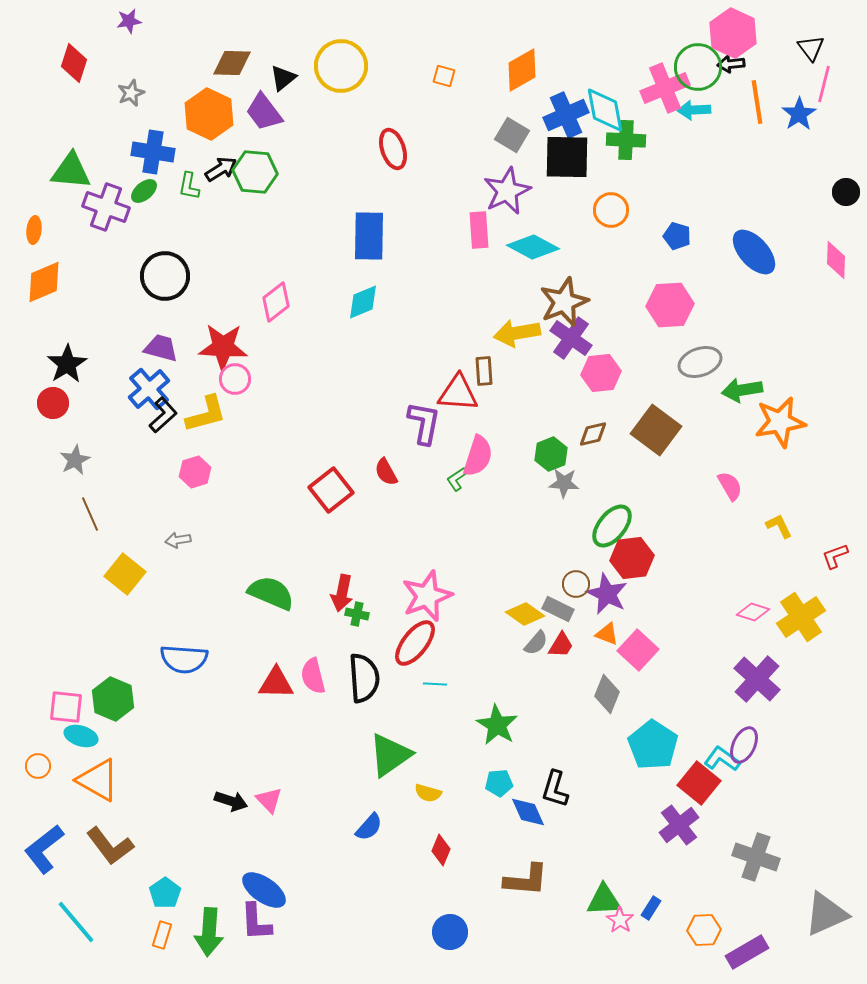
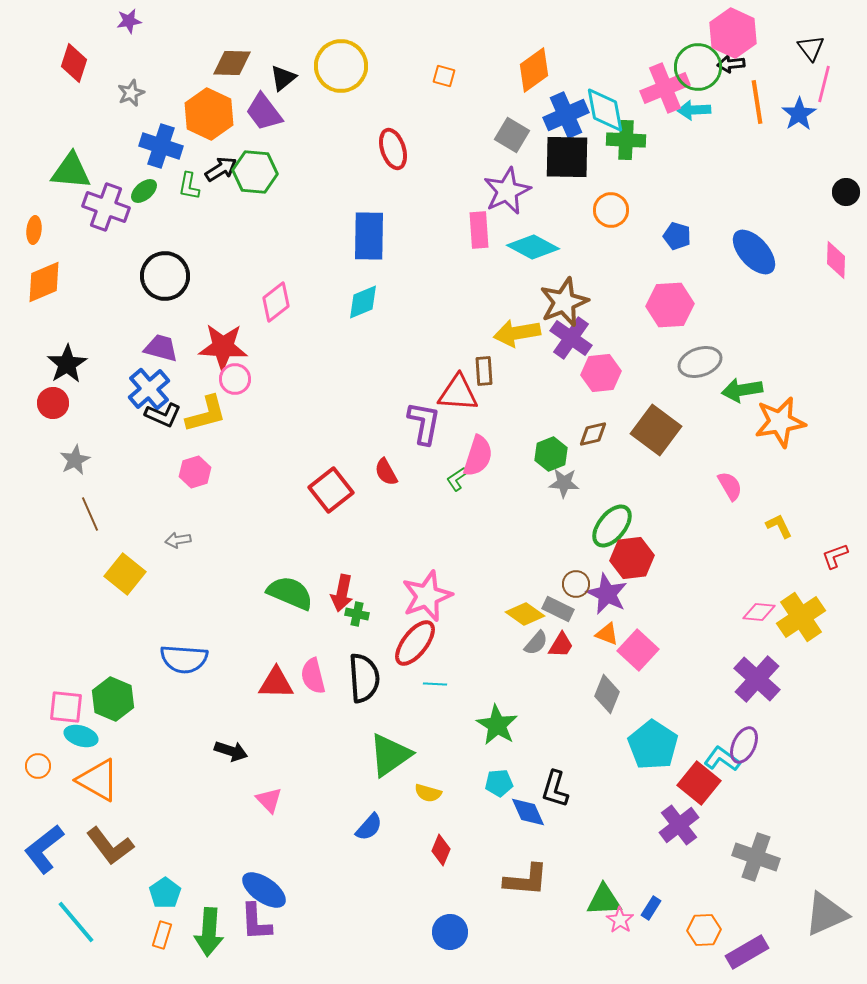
orange diamond at (522, 70): moved 12 px right; rotated 6 degrees counterclockwise
blue cross at (153, 152): moved 8 px right, 6 px up; rotated 9 degrees clockwise
black L-shape at (163, 415): rotated 66 degrees clockwise
green semicircle at (271, 593): moved 19 px right
pink diamond at (753, 612): moved 6 px right; rotated 12 degrees counterclockwise
black arrow at (231, 801): moved 50 px up
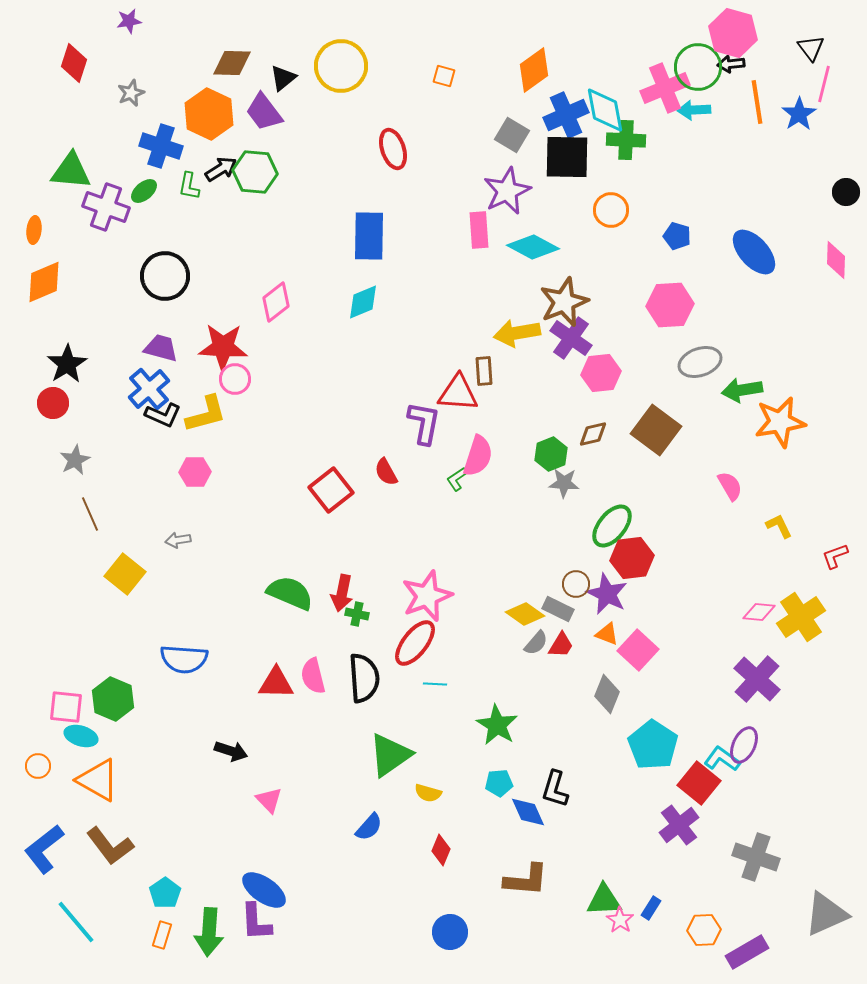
pink hexagon at (733, 33): rotated 9 degrees counterclockwise
pink hexagon at (195, 472): rotated 16 degrees clockwise
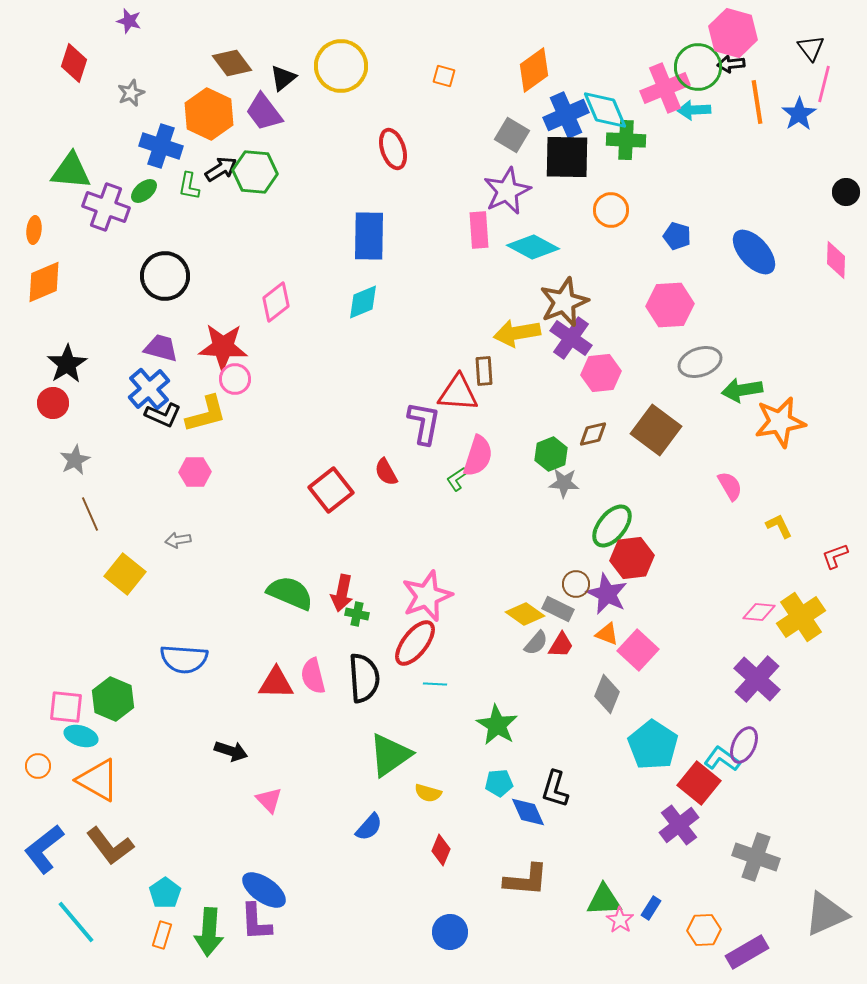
purple star at (129, 21): rotated 25 degrees clockwise
brown diamond at (232, 63): rotated 51 degrees clockwise
cyan diamond at (605, 110): rotated 12 degrees counterclockwise
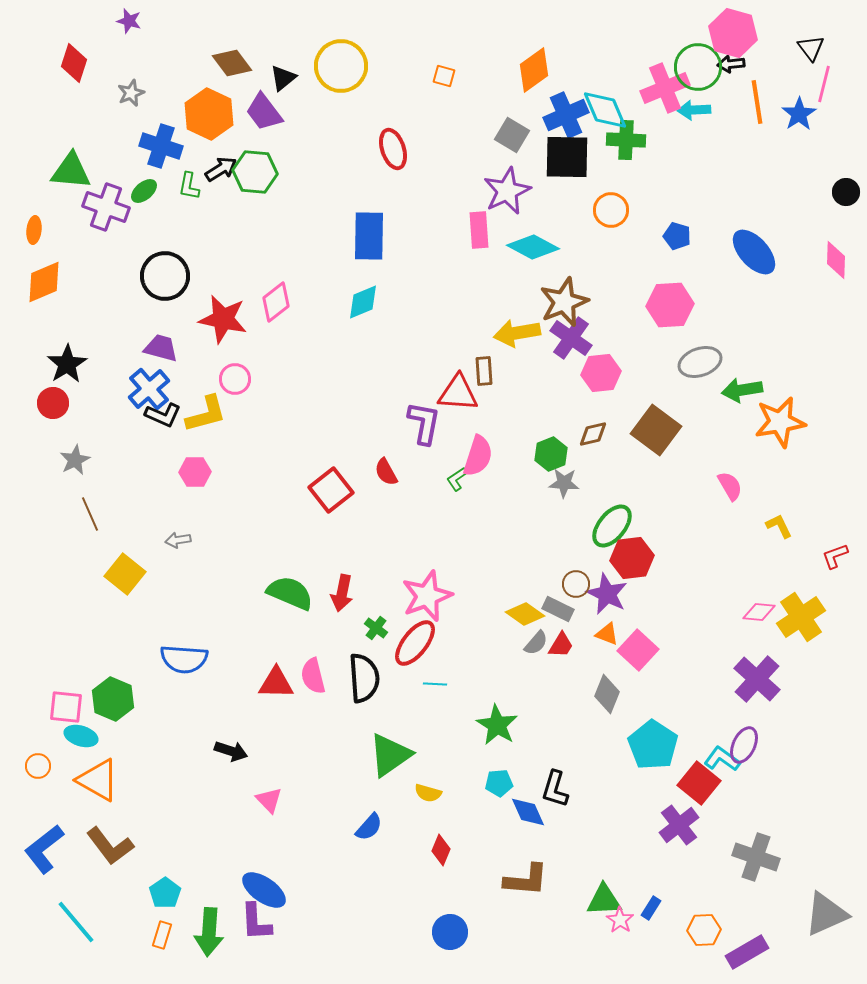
red star at (223, 347): moved 28 px up; rotated 9 degrees clockwise
green cross at (357, 614): moved 19 px right, 14 px down; rotated 25 degrees clockwise
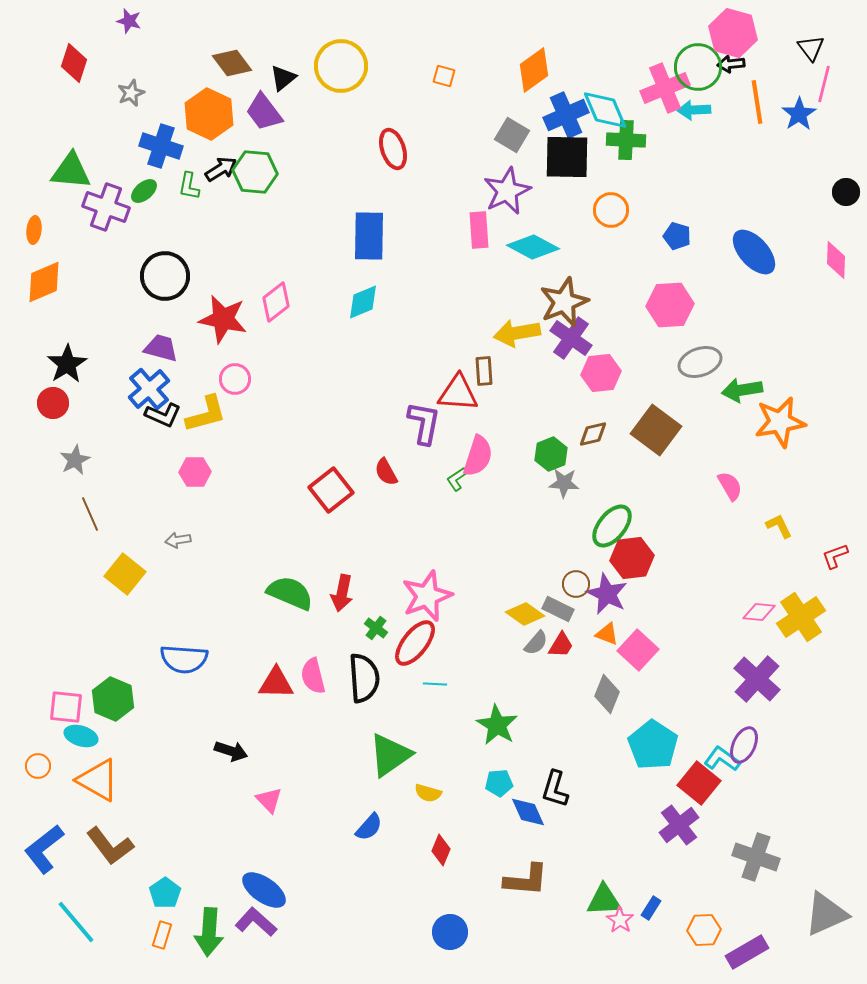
purple L-shape at (256, 922): rotated 135 degrees clockwise
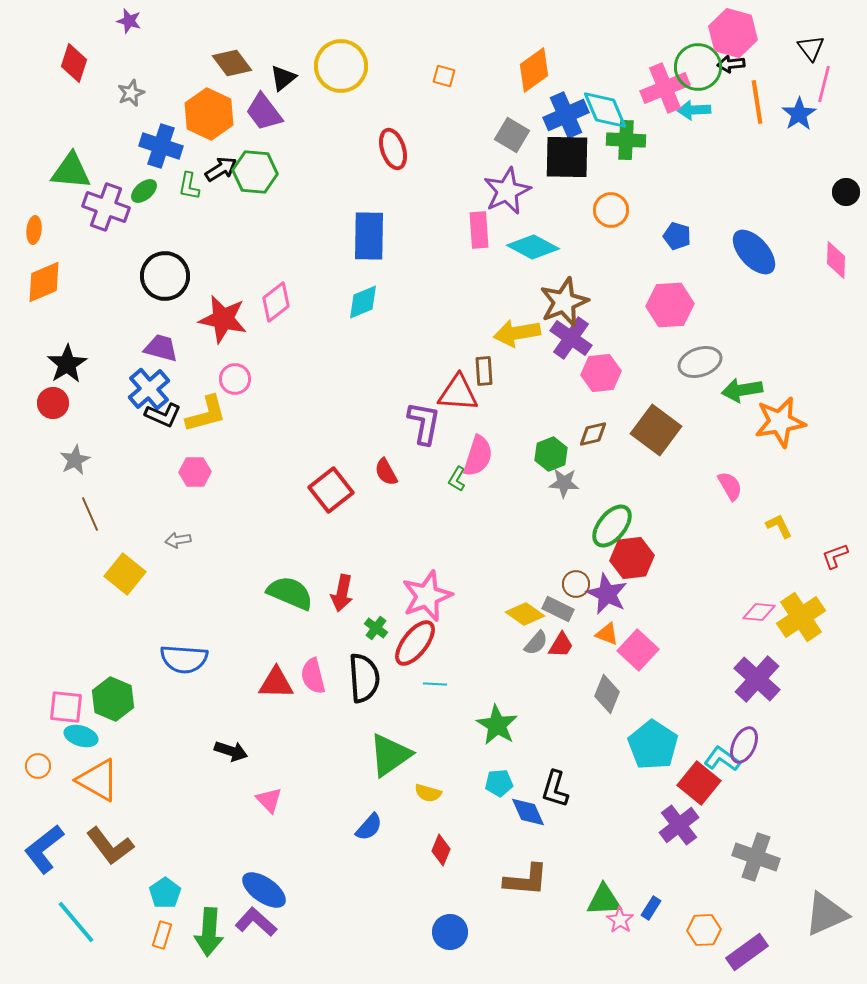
green L-shape at (457, 479): rotated 25 degrees counterclockwise
purple rectangle at (747, 952): rotated 6 degrees counterclockwise
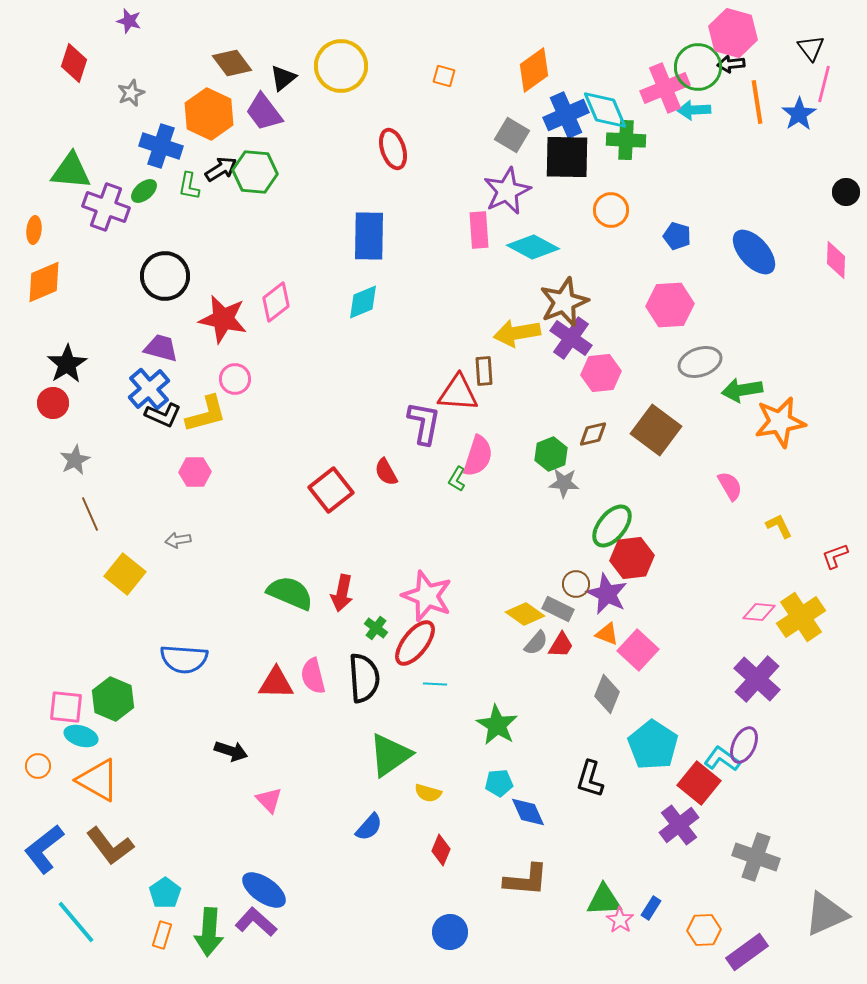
pink star at (427, 596): rotated 30 degrees counterclockwise
black L-shape at (555, 789): moved 35 px right, 10 px up
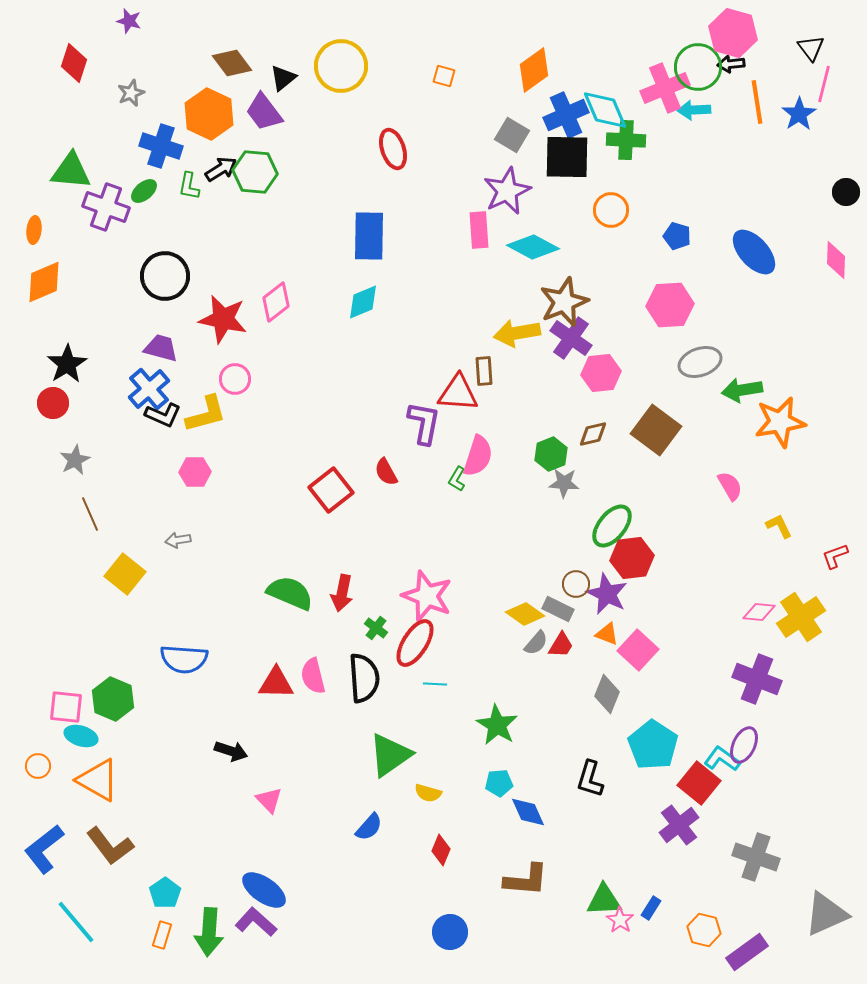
red ellipse at (415, 643): rotated 6 degrees counterclockwise
purple cross at (757, 679): rotated 21 degrees counterclockwise
orange hexagon at (704, 930): rotated 16 degrees clockwise
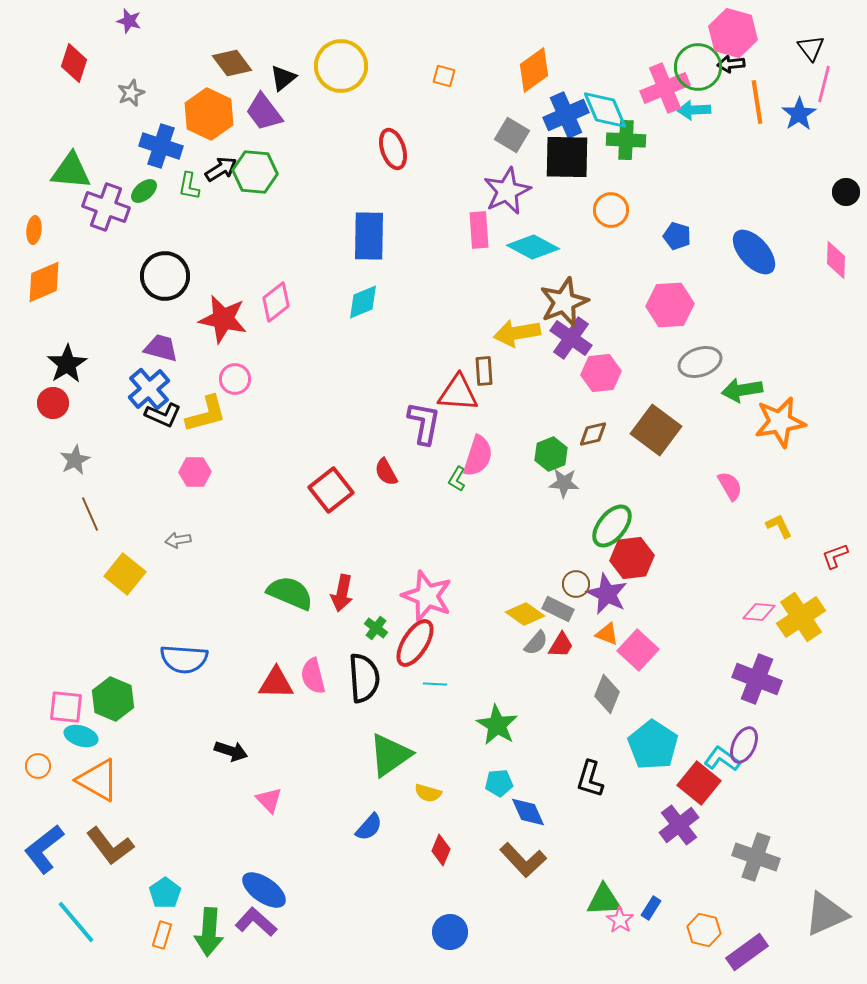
brown L-shape at (526, 880): moved 3 px left, 20 px up; rotated 42 degrees clockwise
